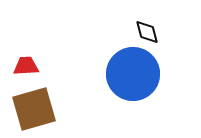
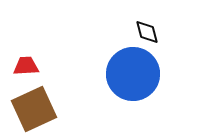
brown square: rotated 9 degrees counterclockwise
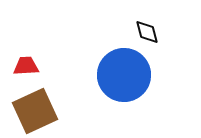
blue circle: moved 9 px left, 1 px down
brown square: moved 1 px right, 2 px down
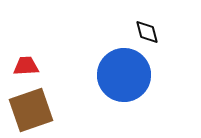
brown square: moved 4 px left, 1 px up; rotated 6 degrees clockwise
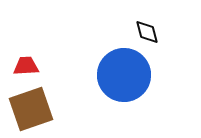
brown square: moved 1 px up
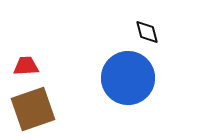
blue circle: moved 4 px right, 3 px down
brown square: moved 2 px right
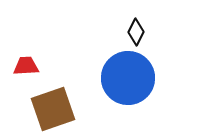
black diamond: moved 11 px left; rotated 40 degrees clockwise
brown square: moved 20 px right
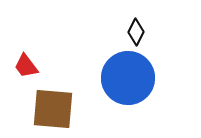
red trapezoid: rotated 124 degrees counterclockwise
brown square: rotated 24 degrees clockwise
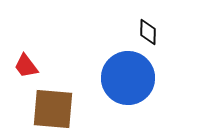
black diamond: moved 12 px right; rotated 24 degrees counterclockwise
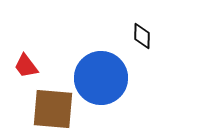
black diamond: moved 6 px left, 4 px down
blue circle: moved 27 px left
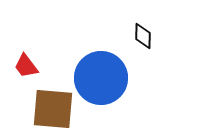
black diamond: moved 1 px right
